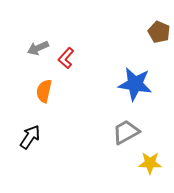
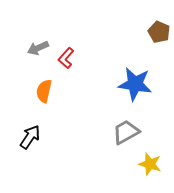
yellow star: moved 1 px down; rotated 15 degrees clockwise
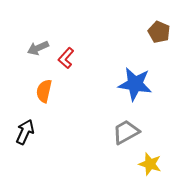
black arrow: moved 5 px left, 5 px up; rotated 10 degrees counterclockwise
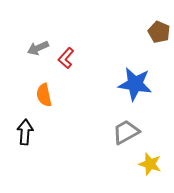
orange semicircle: moved 4 px down; rotated 25 degrees counterclockwise
black arrow: rotated 20 degrees counterclockwise
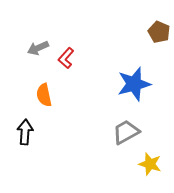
blue star: moved 1 px left; rotated 24 degrees counterclockwise
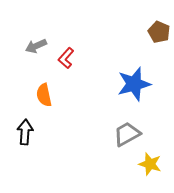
gray arrow: moved 2 px left, 2 px up
gray trapezoid: moved 1 px right, 2 px down
